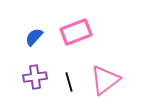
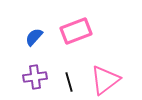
pink rectangle: moved 1 px up
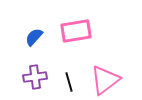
pink rectangle: rotated 12 degrees clockwise
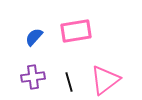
purple cross: moved 2 px left
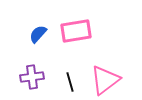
blue semicircle: moved 4 px right, 3 px up
purple cross: moved 1 px left
black line: moved 1 px right
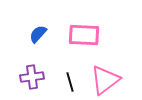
pink rectangle: moved 8 px right, 4 px down; rotated 12 degrees clockwise
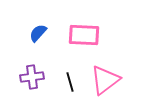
blue semicircle: moved 1 px up
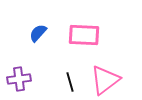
purple cross: moved 13 px left, 2 px down
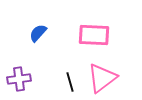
pink rectangle: moved 10 px right
pink triangle: moved 3 px left, 2 px up
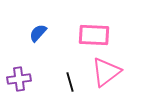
pink triangle: moved 4 px right, 6 px up
